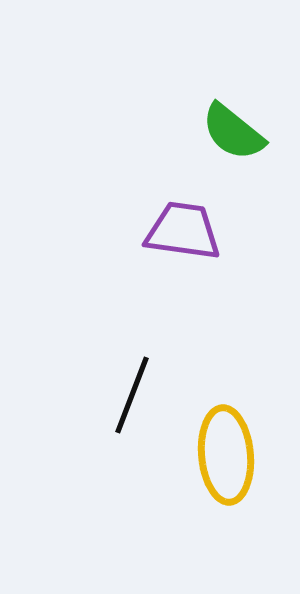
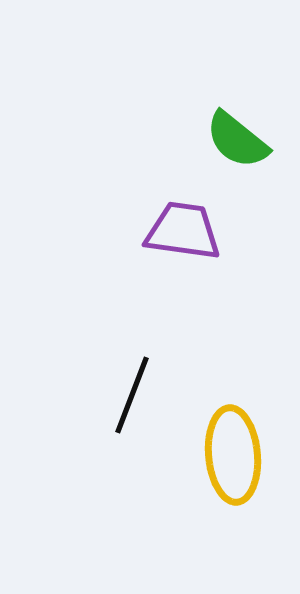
green semicircle: moved 4 px right, 8 px down
yellow ellipse: moved 7 px right
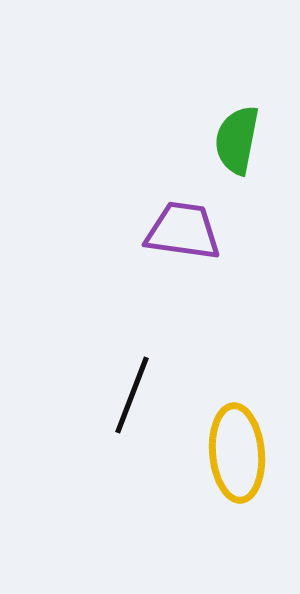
green semicircle: rotated 62 degrees clockwise
yellow ellipse: moved 4 px right, 2 px up
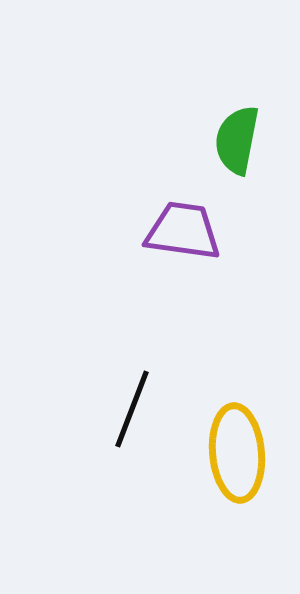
black line: moved 14 px down
